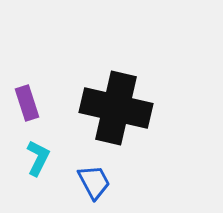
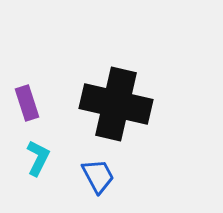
black cross: moved 4 px up
blue trapezoid: moved 4 px right, 6 px up
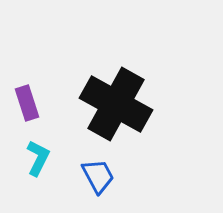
black cross: rotated 16 degrees clockwise
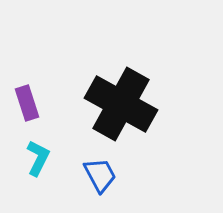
black cross: moved 5 px right
blue trapezoid: moved 2 px right, 1 px up
